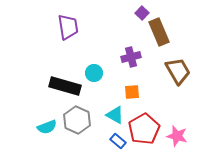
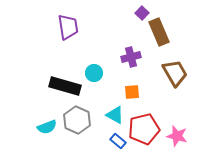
brown trapezoid: moved 3 px left, 2 px down
red pentagon: rotated 16 degrees clockwise
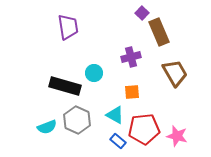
red pentagon: rotated 8 degrees clockwise
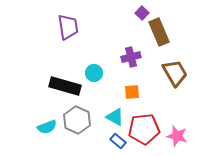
cyan triangle: moved 2 px down
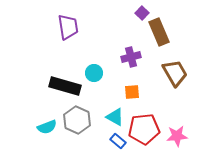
pink star: rotated 20 degrees counterclockwise
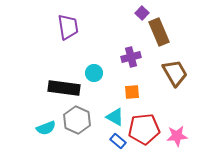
black rectangle: moved 1 px left, 2 px down; rotated 8 degrees counterclockwise
cyan semicircle: moved 1 px left, 1 px down
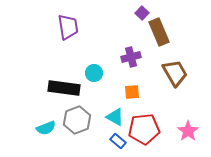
gray hexagon: rotated 16 degrees clockwise
pink star: moved 11 px right, 5 px up; rotated 30 degrees counterclockwise
